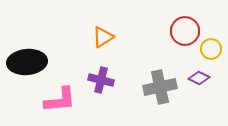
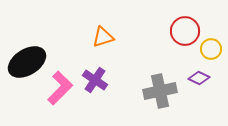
orange triangle: rotated 15 degrees clockwise
black ellipse: rotated 27 degrees counterclockwise
purple cross: moved 6 px left; rotated 20 degrees clockwise
gray cross: moved 4 px down
pink L-shape: moved 12 px up; rotated 40 degrees counterclockwise
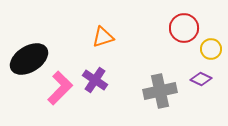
red circle: moved 1 px left, 3 px up
black ellipse: moved 2 px right, 3 px up
purple diamond: moved 2 px right, 1 px down
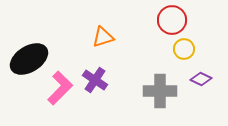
red circle: moved 12 px left, 8 px up
yellow circle: moved 27 px left
gray cross: rotated 12 degrees clockwise
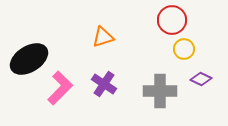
purple cross: moved 9 px right, 4 px down
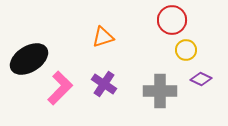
yellow circle: moved 2 px right, 1 px down
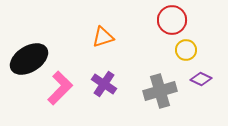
gray cross: rotated 16 degrees counterclockwise
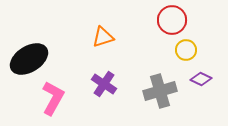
pink L-shape: moved 7 px left, 10 px down; rotated 16 degrees counterclockwise
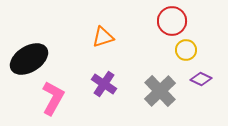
red circle: moved 1 px down
gray cross: rotated 28 degrees counterclockwise
